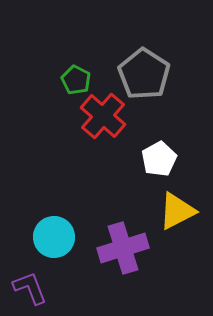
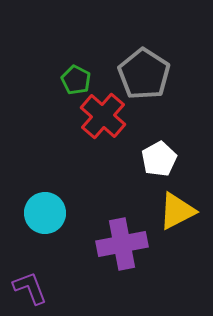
cyan circle: moved 9 px left, 24 px up
purple cross: moved 1 px left, 4 px up; rotated 6 degrees clockwise
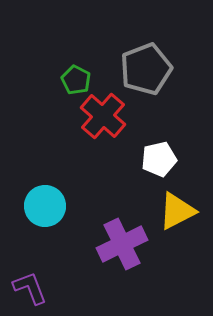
gray pentagon: moved 2 px right, 5 px up; rotated 18 degrees clockwise
white pentagon: rotated 16 degrees clockwise
cyan circle: moved 7 px up
purple cross: rotated 15 degrees counterclockwise
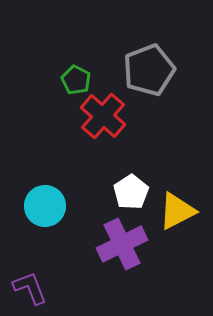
gray pentagon: moved 3 px right, 1 px down
white pentagon: moved 28 px left, 33 px down; rotated 20 degrees counterclockwise
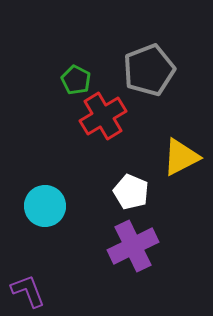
red cross: rotated 18 degrees clockwise
white pentagon: rotated 16 degrees counterclockwise
yellow triangle: moved 4 px right, 54 px up
purple cross: moved 11 px right, 2 px down
purple L-shape: moved 2 px left, 3 px down
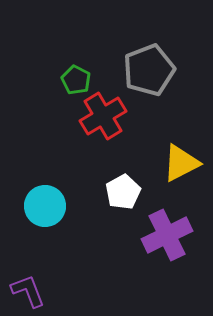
yellow triangle: moved 6 px down
white pentagon: moved 8 px left; rotated 20 degrees clockwise
purple cross: moved 34 px right, 11 px up
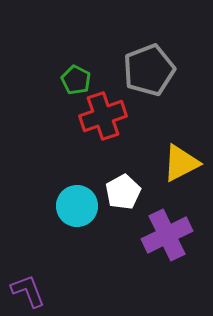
red cross: rotated 12 degrees clockwise
cyan circle: moved 32 px right
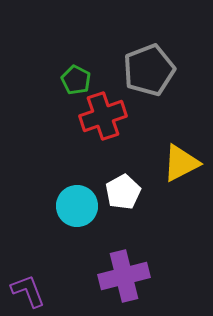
purple cross: moved 43 px left, 41 px down; rotated 12 degrees clockwise
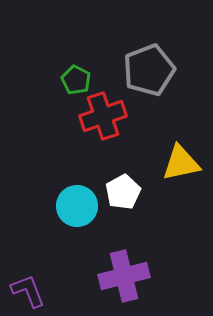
yellow triangle: rotated 15 degrees clockwise
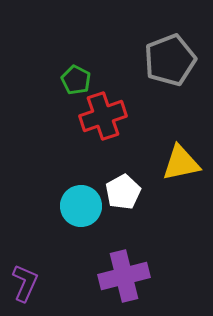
gray pentagon: moved 21 px right, 10 px up
cyan circle: moved 4 px right
purple L-shape: moved 3 px left, 8 px up; rotated 45 degrees clockwise
